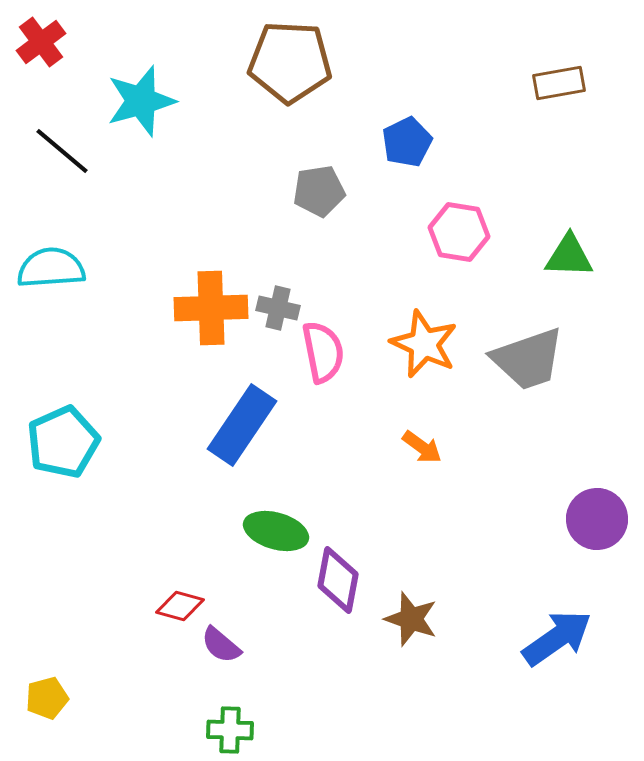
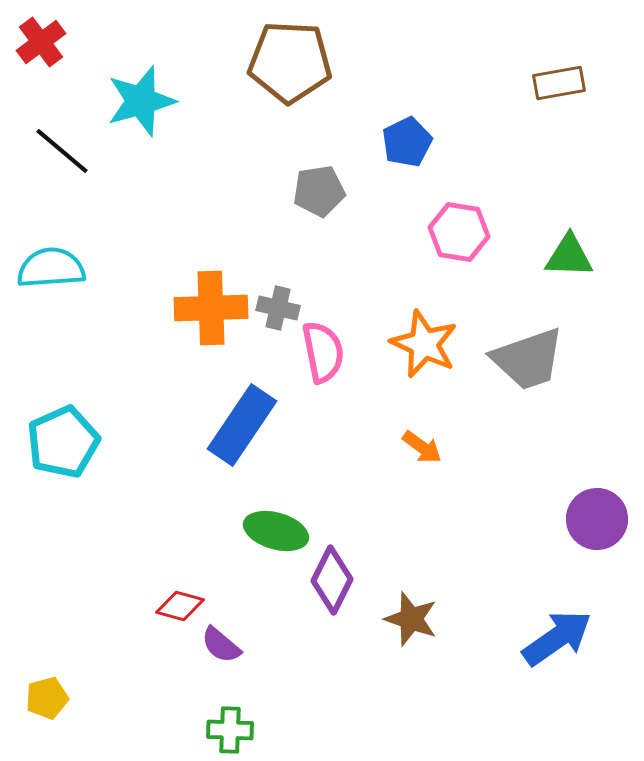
purple diamond: moved 6 px left; rotated 16 degrees clockwise
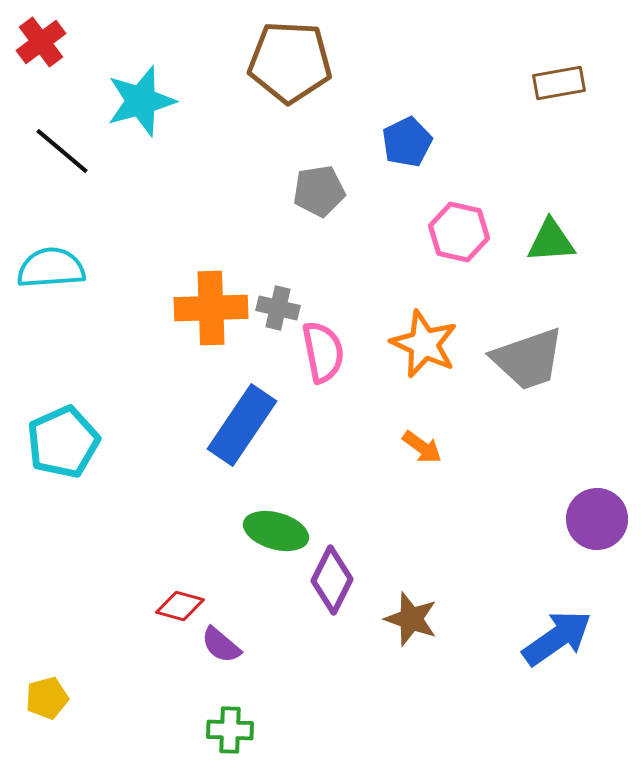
pink hexagon: rotated 4 degrees clockwise
green triangle: moved 18 px left, 15 px up; rotated 6 degrees counterclockwise
